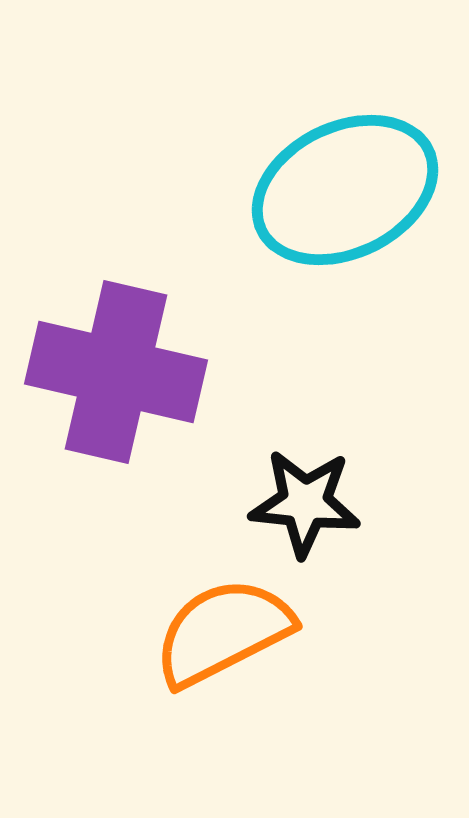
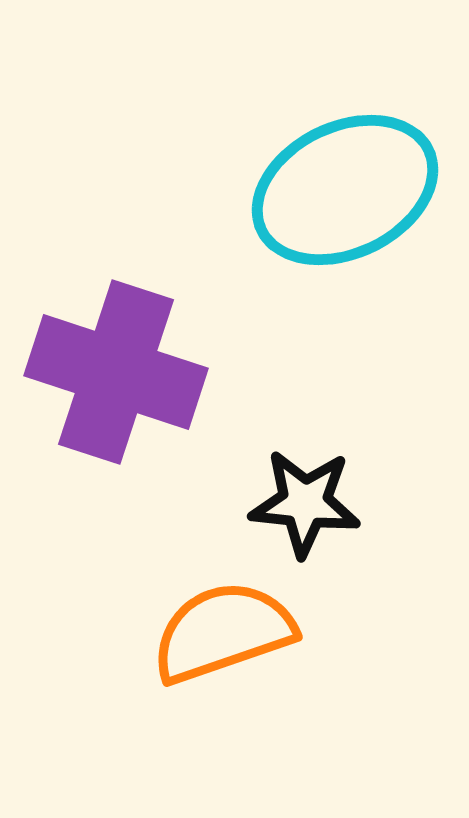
purple cross: rotated 5 degrees clockwise
orange semicircle: rotated 8 degrees clockwise
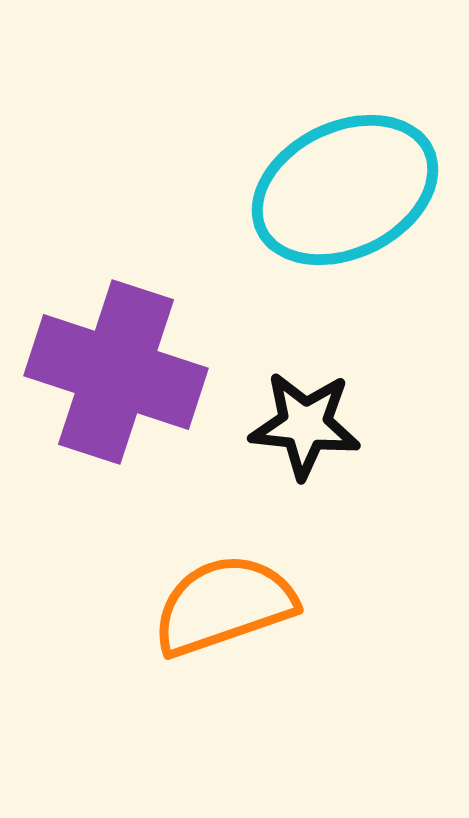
black star: moved 78 px up
orange semicircle: moved 1 px right, 27 px up
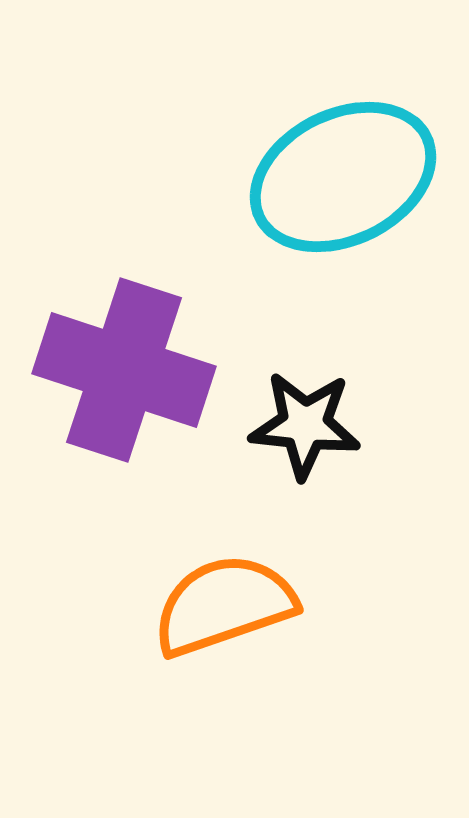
cyan ellipse: moved 2 px left, 13 px up
purple cross: moved 8 px right, 2 px up
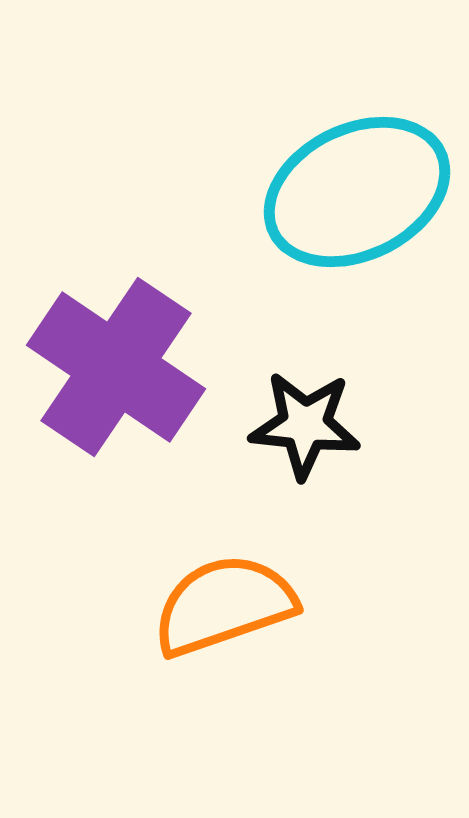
cyan ellipse: moved 14 px right, 15 px down
purple cross: moved 8 px left, 3 px up; rotated 16 degrees clockwise
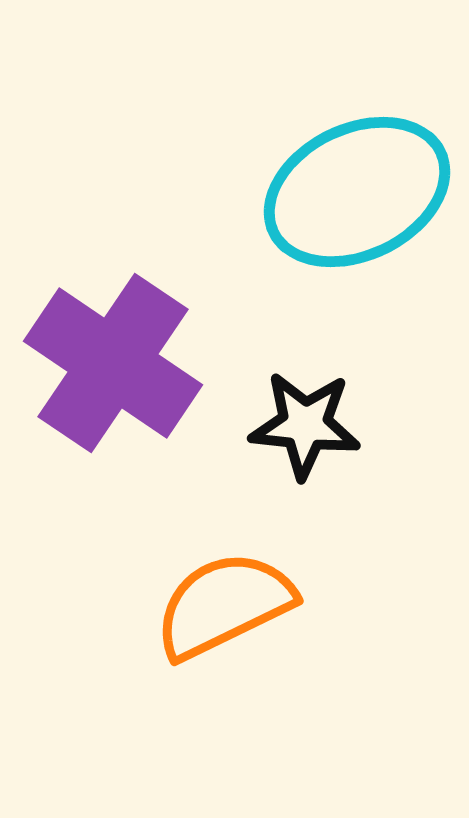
purple cross: moved 3 px left, 4 px up
orange semicircle: rotated 7 degrees counterclockwise
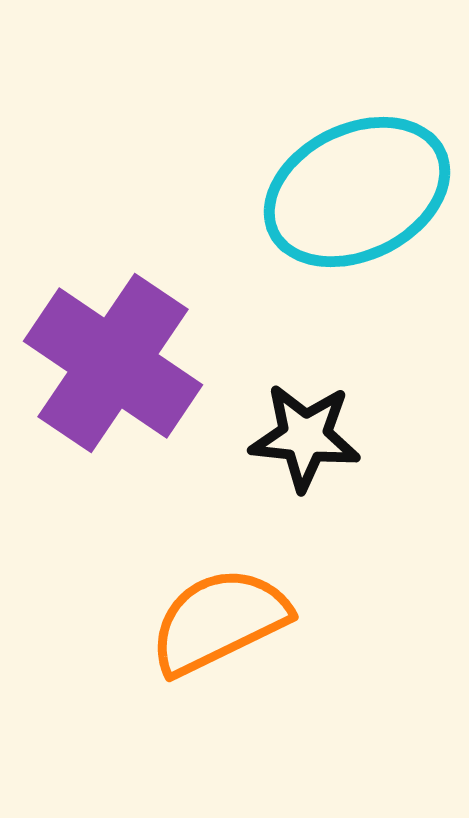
black star: moved 12 px down
orange semicircle: moved 5 px left, 16 px down
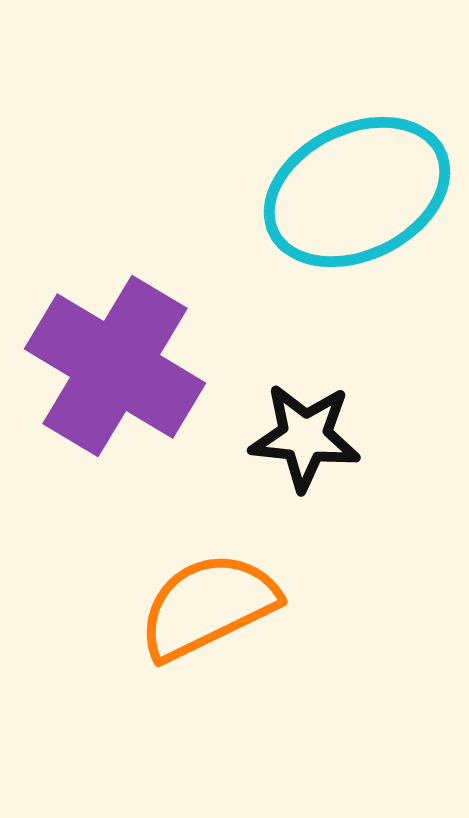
purple cross: moved 2 px right, 3 px down; rotated 3 degrees counterclockwise
orange semicircle: moved 11 px left, 15 px up
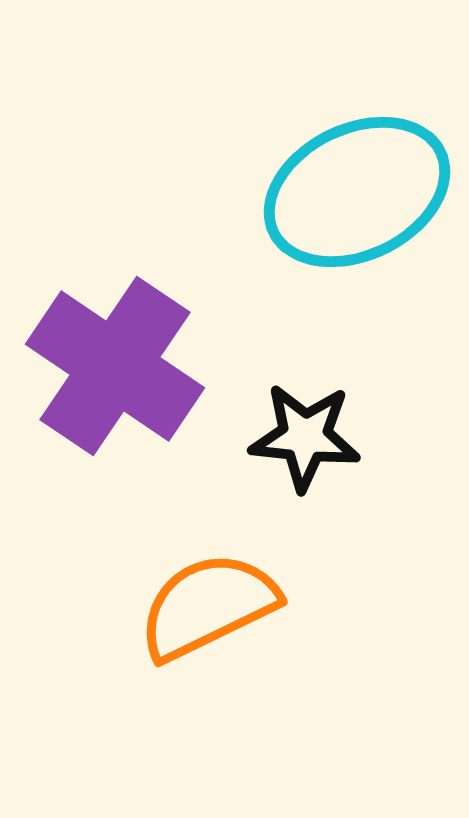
purple cross: rotated 3 degrees clockwise
